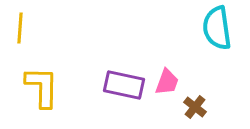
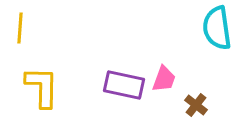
pink trapezoid: moved 3 px left, 3 px up
brown cross: moved 1 px right, 2 px up
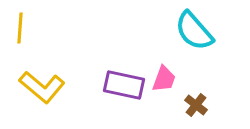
cyan semicircle: moved 23 px left, 3 px down; rotated 33 degrees counterclockwise
yellow L-shape: rotated 129 degrees clockwise
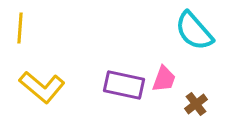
brown cross: moved 1 px up; rotated 15 degrees clockwise
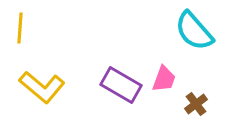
purple rectangle: moved 3 px left; rotated 18 degrees clockwise
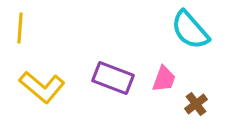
cyan semicircle: moved 4 px left, 1 px up
purple rectangle: moved 8 px left, 7 px up; rotated 9 degrees counterclockwise
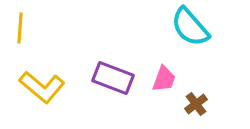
cyan semicircle: moved 3 px up
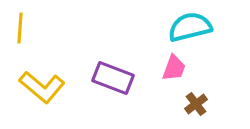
cyan semicircle: rotated 117 degrees clockwise
pink trapezoid: moved 10 px right, 11 px up
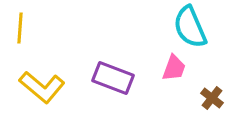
cyan semicircle: rotated 99 degrees counterclockwise
brown cross: moved 16 px right, 6 px up; rotated 15 degrees counterclockwise
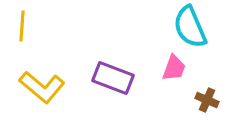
yellow line: moved 2 px right, 2 px up
brown cross: moved 5 px left, 2 px down; rotated 15 degrees counterclockwise
